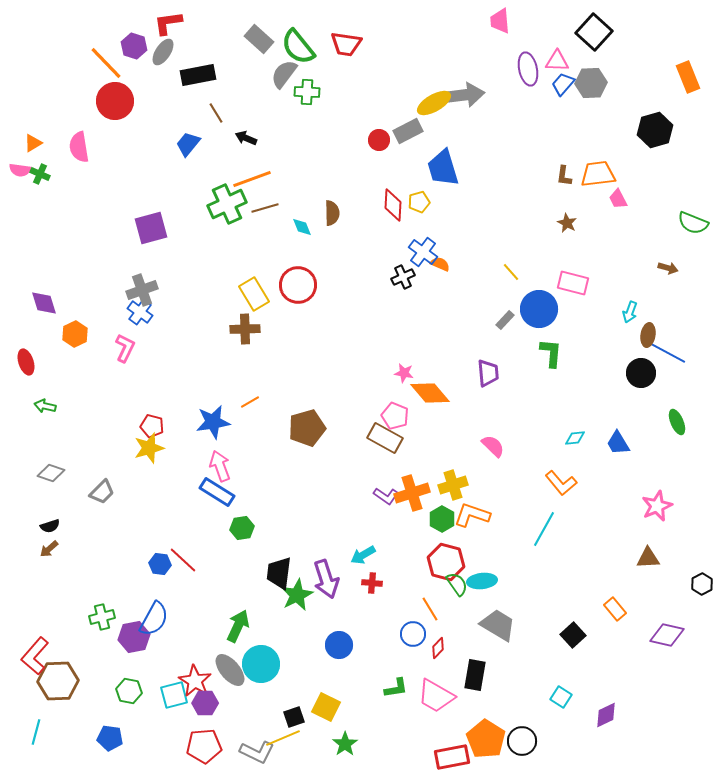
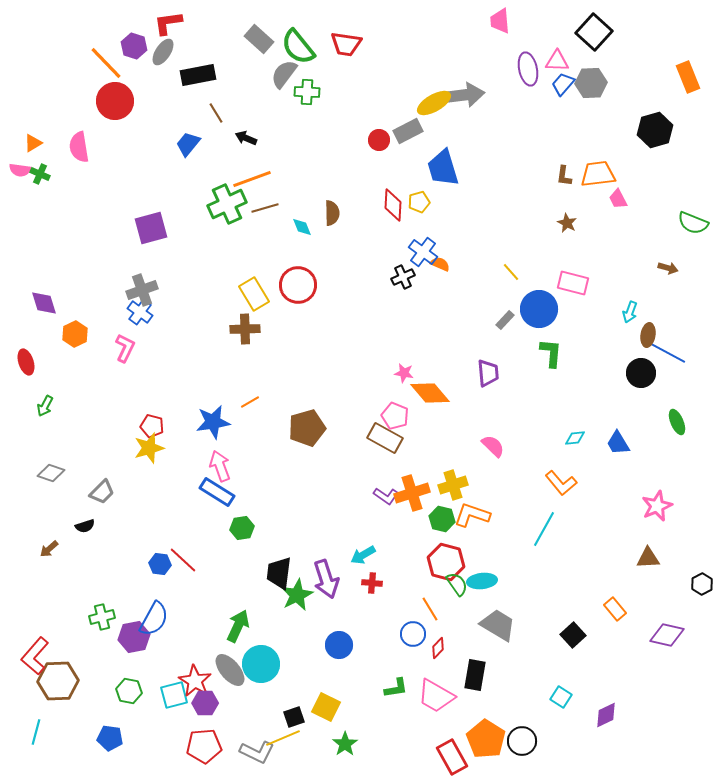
green arrow at (45, 406): rotated 75 degrees counterclockwise
green hexagon at (442, 519): rotated 15 degrees counterclockwise
black semicircle at (50, 526): moved 35 px right
red rectangle at (452, 757): rotated 72 degrees clockwise
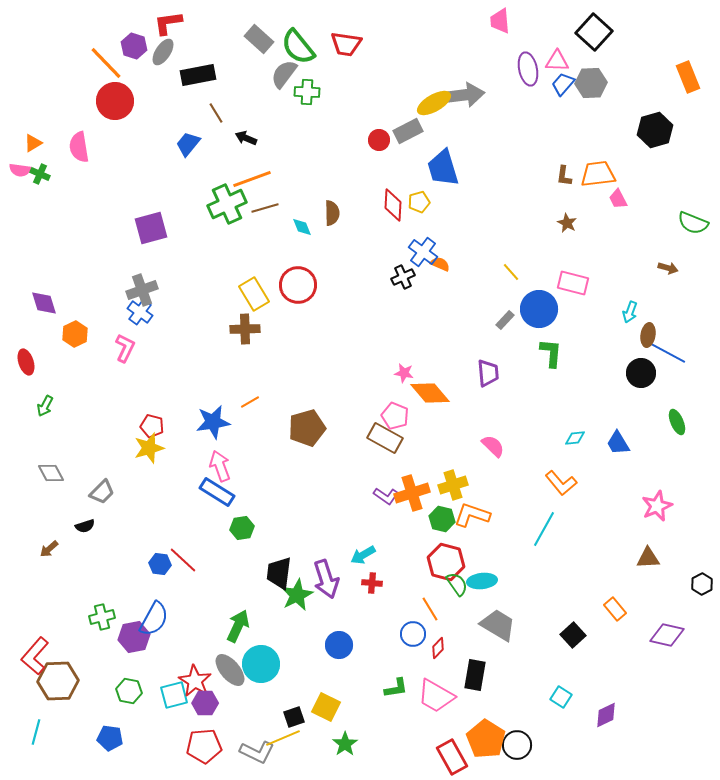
gray diamond at (51, 473): rotated 44 degrees clockwise
black circle at (522, 741): moved 5 px left, 4 px down
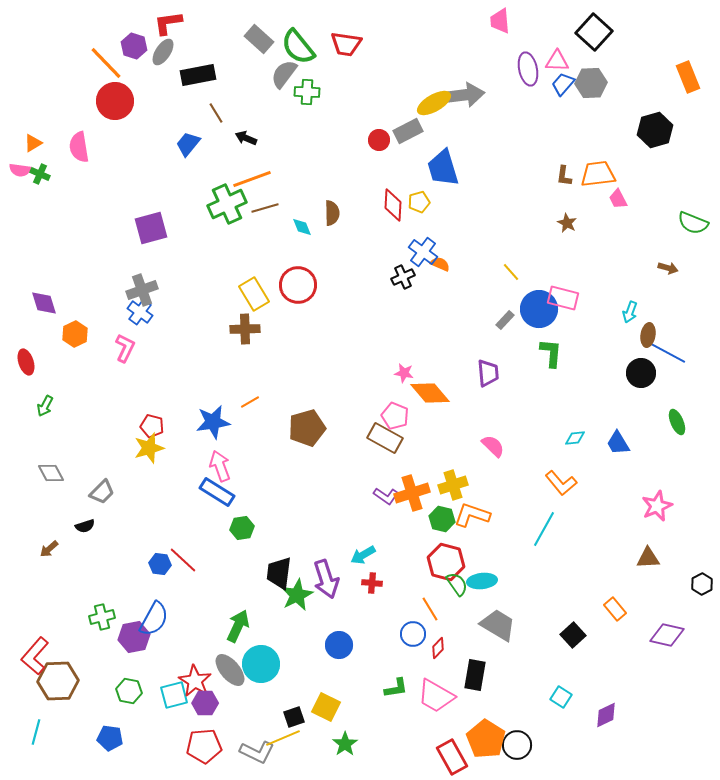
pink rectangle at (573, 283): moved 10 px left, 15 px down
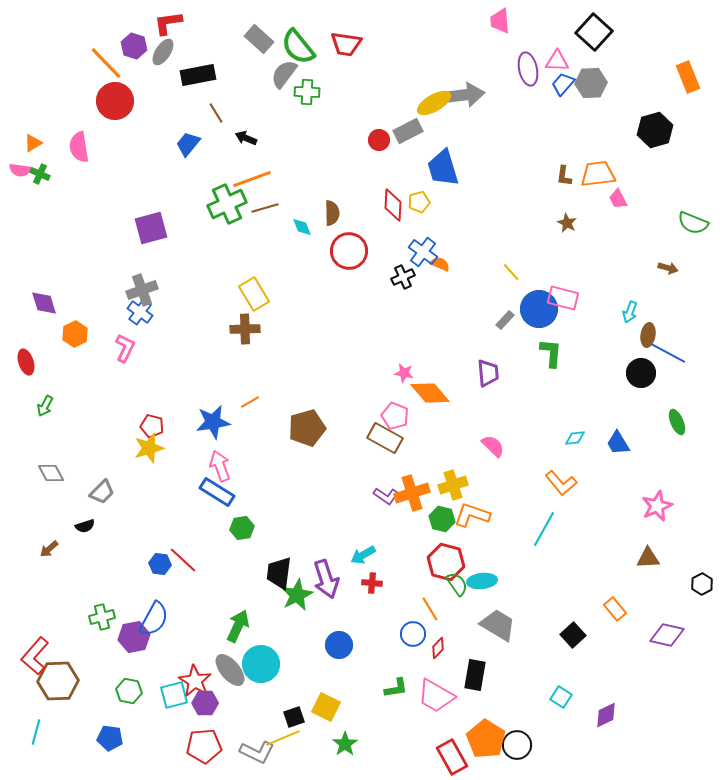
red circle at (298, 285): moved 51 px right, 34 px up
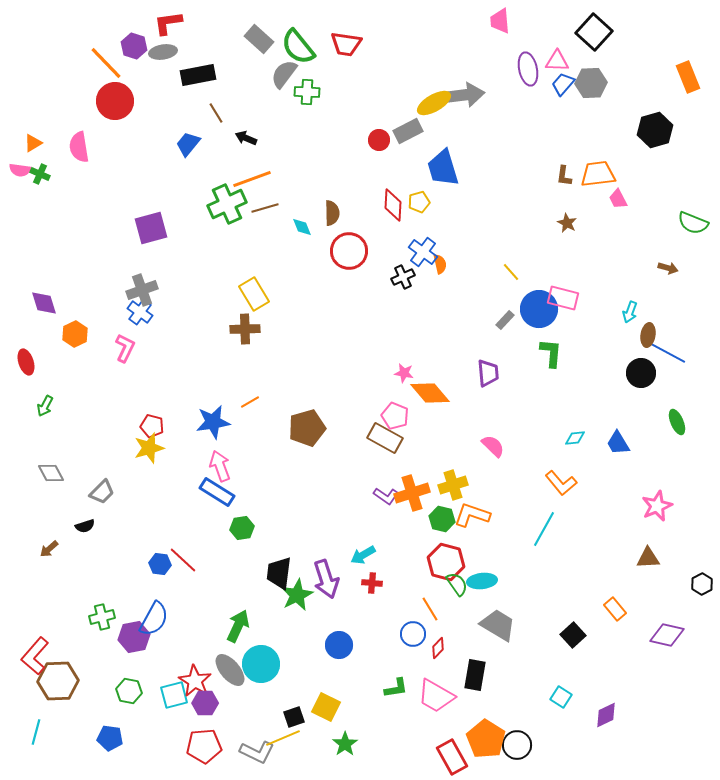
gray ellipse at (163, 52): rotated 48 degrees clockwise
orange semicircle at (440, 264): rotated 54 degrees clockwise
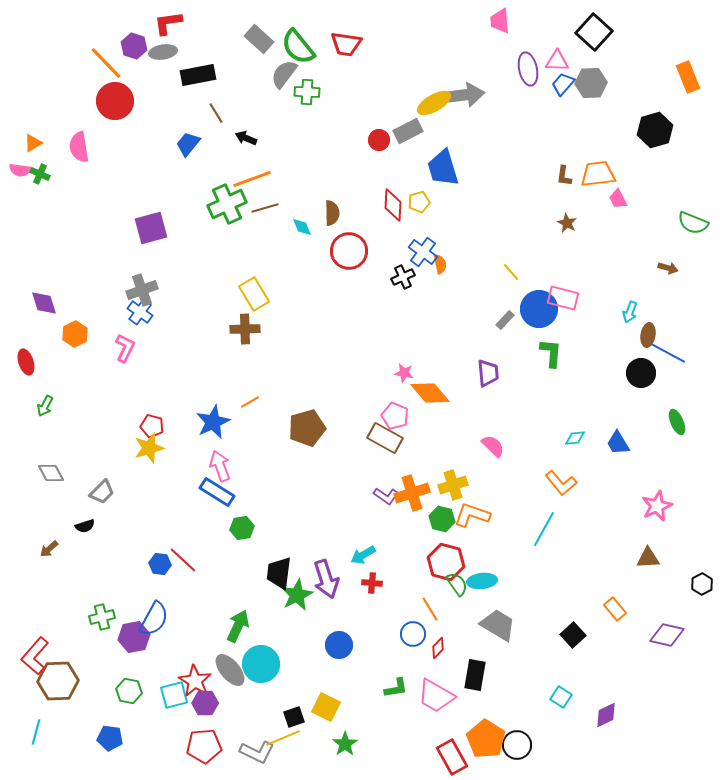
blue star at (213, 422): rotated 16 degrees counterclockwise
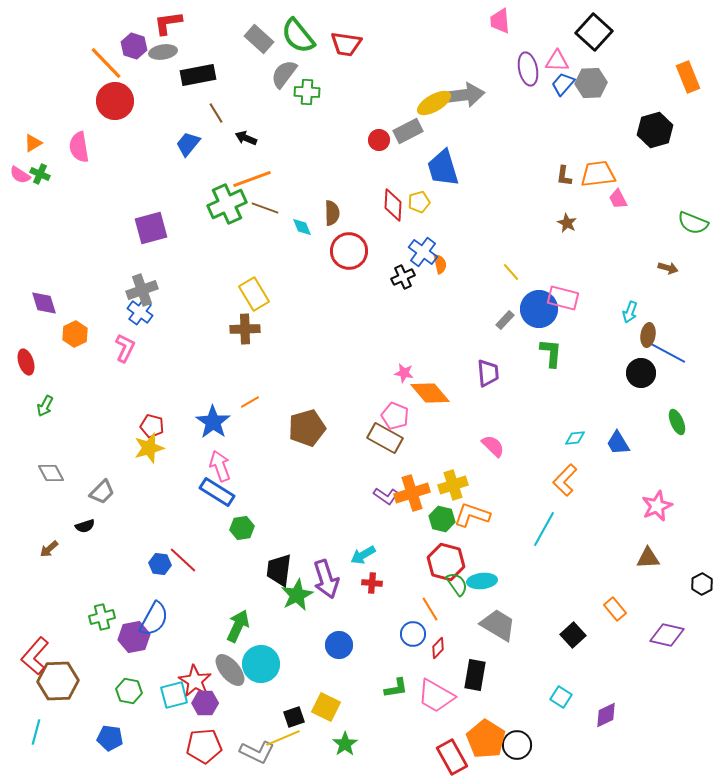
green semicircle at (298, 47): moved 11 px up
pink semicircle at (20, 170): moved 5 px down; rotated 25 degrees clockwise
brown line at (265, 208): rotated 36 degrees clockwise
blue star at (213, 422): rotated 12 degrees counterclockwise
orange L-shape at (561, 483): moved 4 px right, 3 px up; rotated 84 degrees clockwise
black trapezoid at (279, 573): moved 3 px up
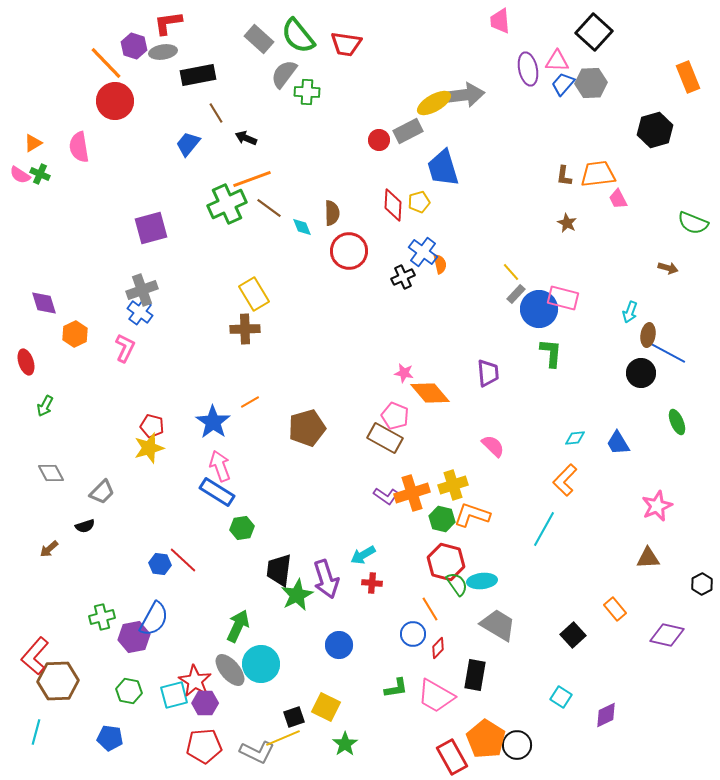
brown line at (265, 208): moved 4 px right; rotated 16 degrees clockwise
gray rectangle at (505, 320): moved 11 px right, 26 px up
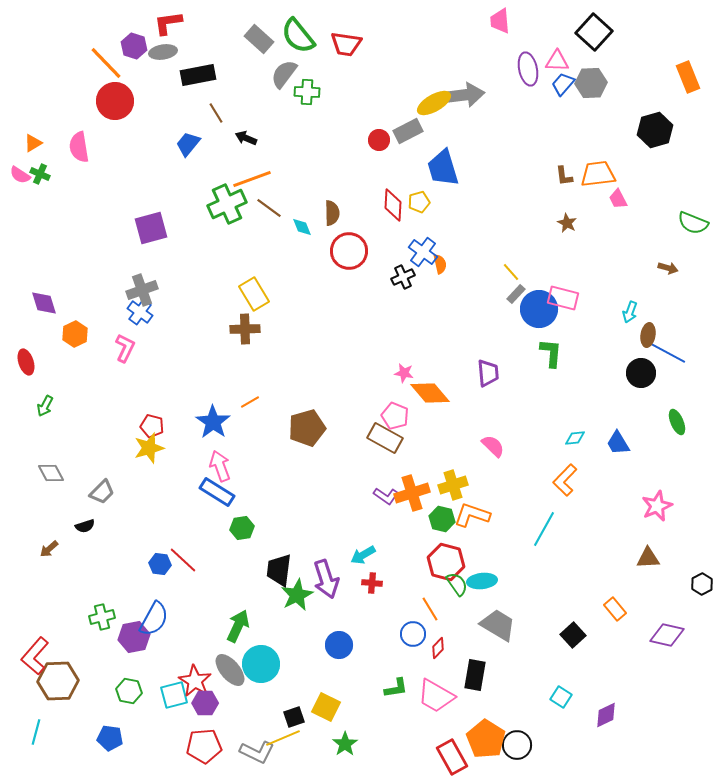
brown L-shape at (564, 176): rotated 15 degrees counterclockwise
